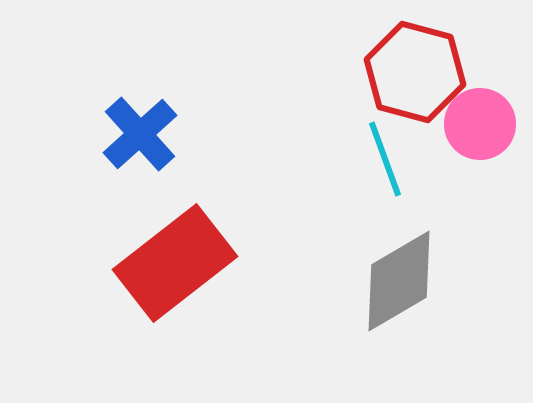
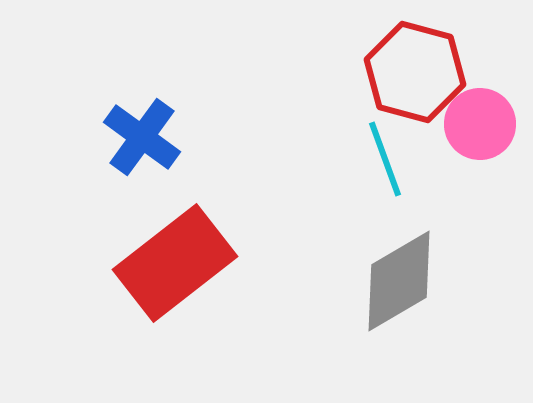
blue cross: moved 2 px right, 3 px down; rotated 12 degrees counterclockwise
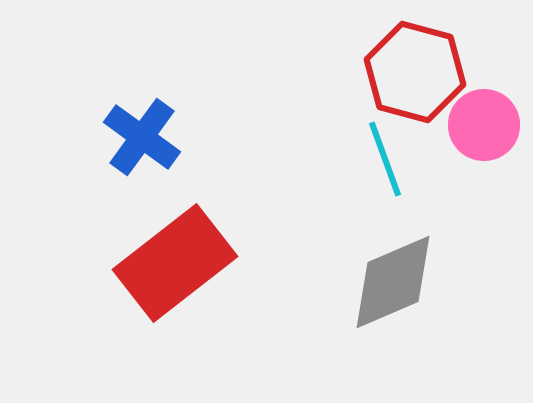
pink circle: moved 4 px right, 1 px down
gray diamond: moved 6 px left, 1 px down; rotated 7 degrees clockwise
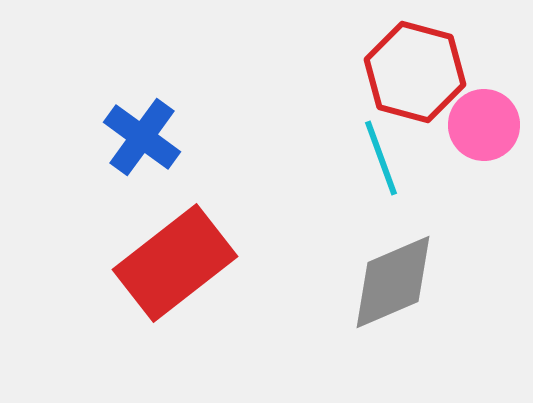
cyan line: moved 4 px left, 1 px up
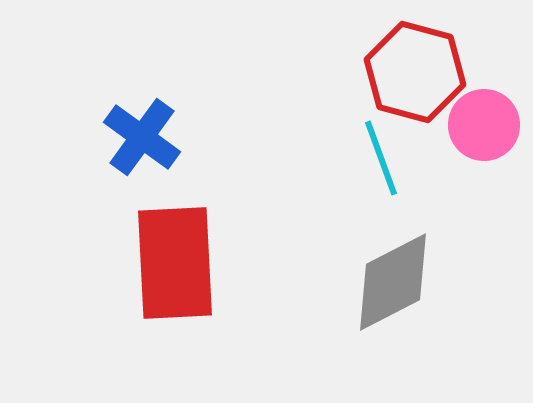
red rectangle: rotated 55 degrees counterclockwise
gray diamond: rotated 4 degrees counterclockwise
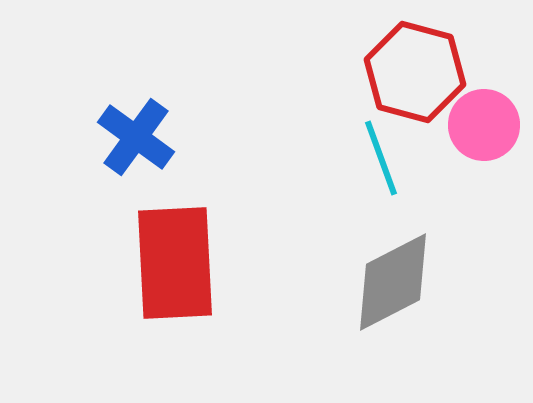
blue cross: moved 6 px left
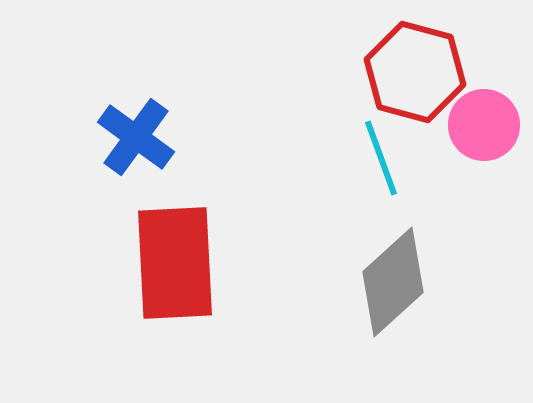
gray diamond: rotated 15 degrees counterclockwise
